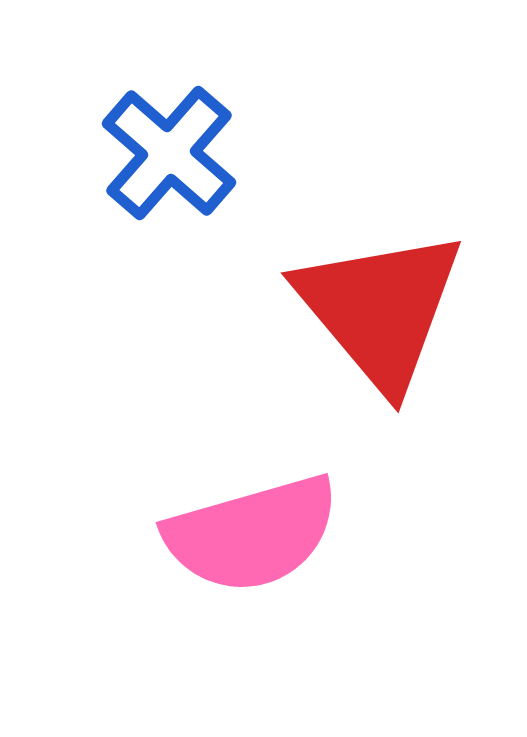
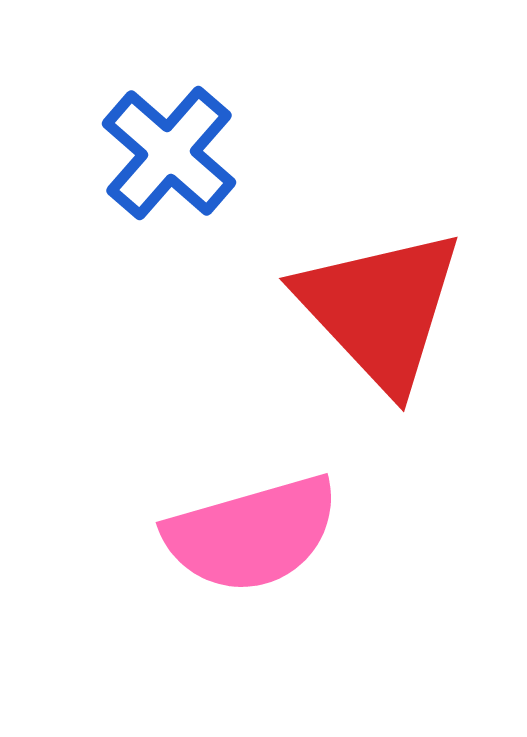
red triangle: rotated 3 degrees counterclockwise
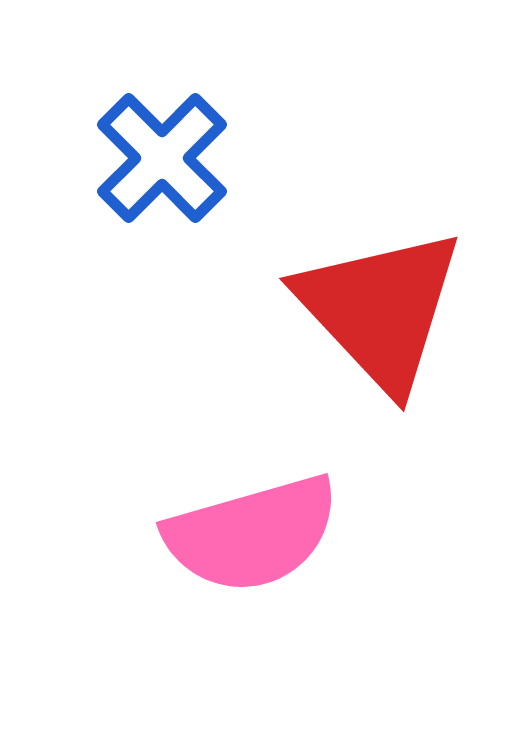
blue cross: moved 7 px left, 5 px down; rotated 4 degrees clockwise
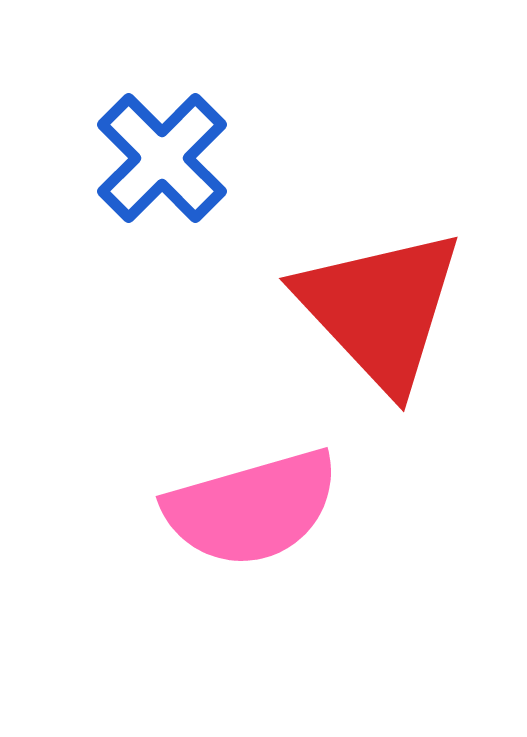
pink semicircle: moved 26 px up
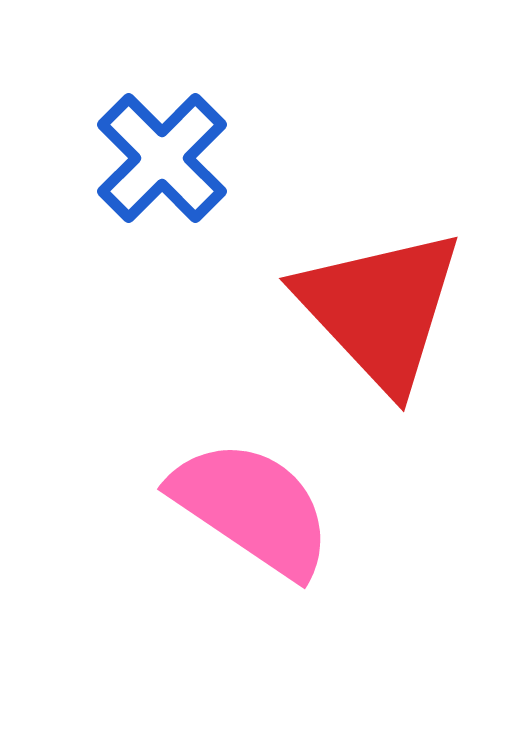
pink semicircle: rotated 130 degrees counterclockwise
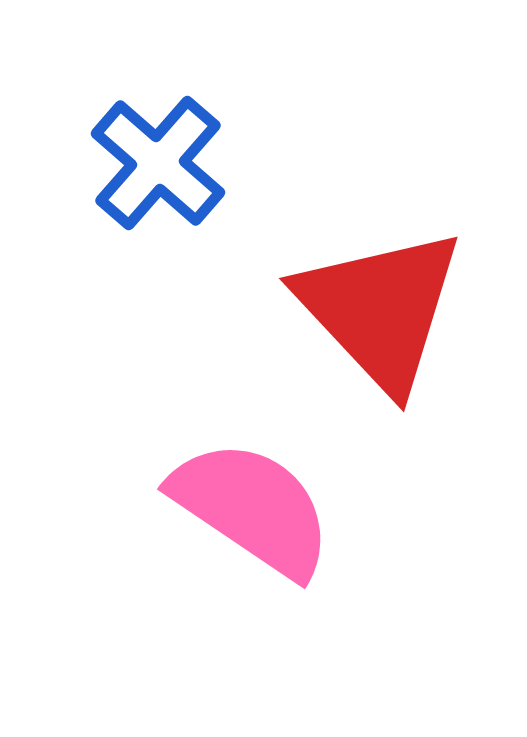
blue cross: moved 4 px left, 5 px down; rotated 4 degrees counterclockwise
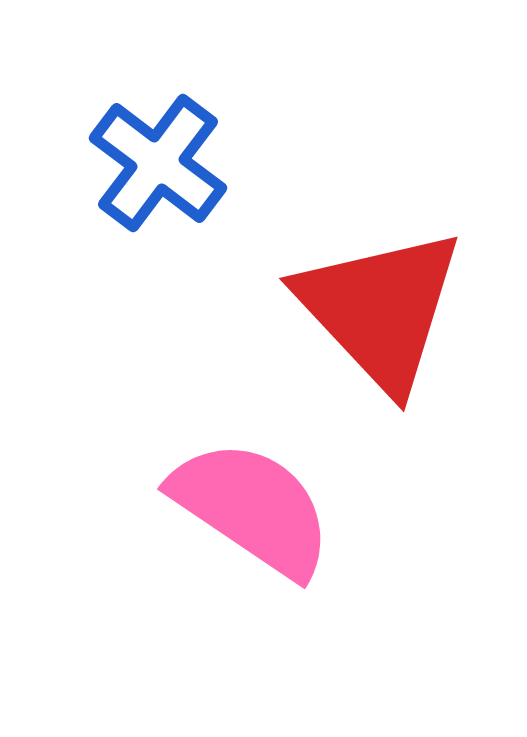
blue cross: rotated 4 degrees counterclockwise
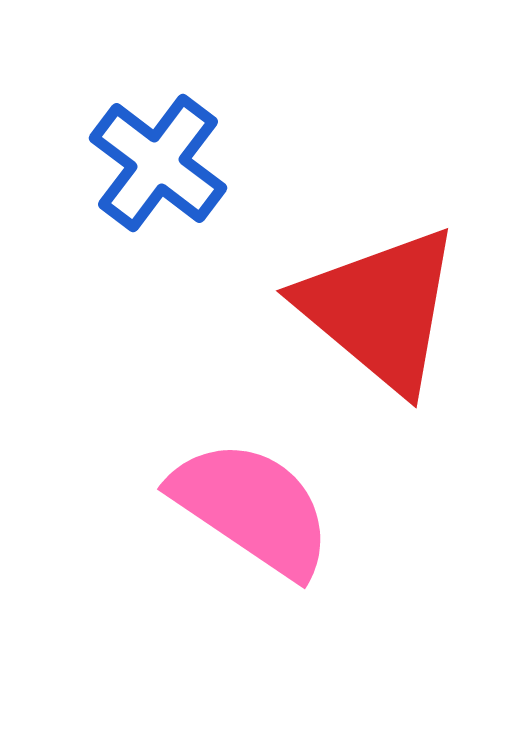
red triangle: rotated 7 degrees counterclockwise
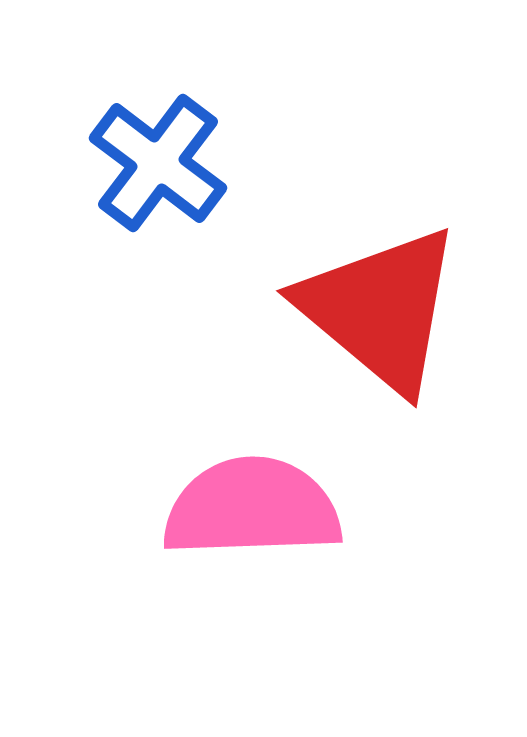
pink semicircle: rotated 36 degrees counterclockwise
